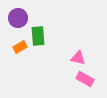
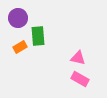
pink rectangle: moved 5 px left
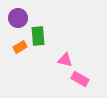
pink triangle: moved 13 px left, 2 px down
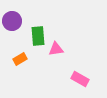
purple circle: moved 6 px left, 3 px down
orange rectangle: moved 12 px down
pink triangle: moved 9 px left, 11 px up; rotated 21 degrees counterclockwise
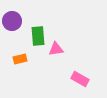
orange rectangle: rotated 16 degrees clockwise
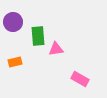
purple circle: moved 1 px right, 1 px down
orange rectangle: moved 5 px left, 3 px down
